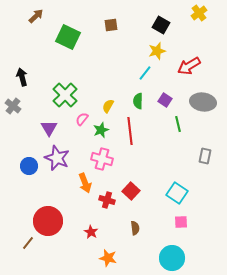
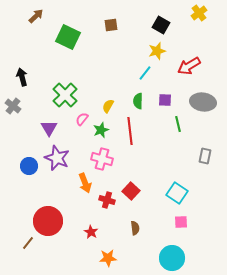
purple square: rotated 32 degrees counterclockwise
orange star: rotated 18 degrees counterclockwise
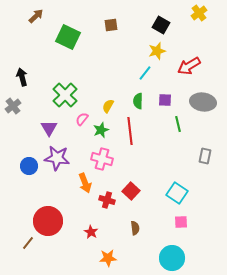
gray cross: rotated 14 degrees clockwise
purple star: rotated 15 degrees counterclockwise
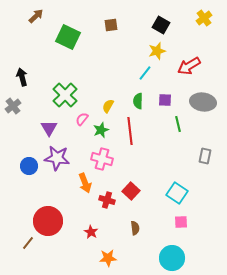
yellow cross: moved 5 px right, 5 px down
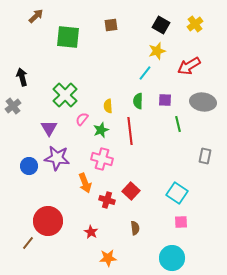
yellow cross: moved 9 px left, 6 px down
green square: rotated 20 degrees counterclockwise
yellow semicircle: rotated 32 degrees counterclockwise
